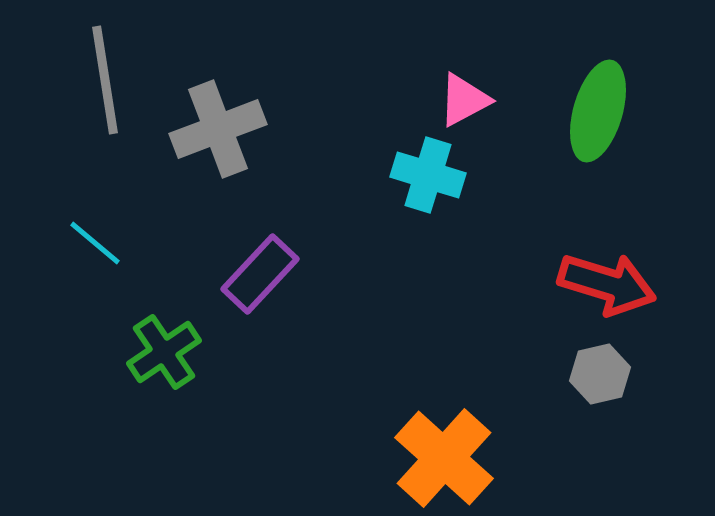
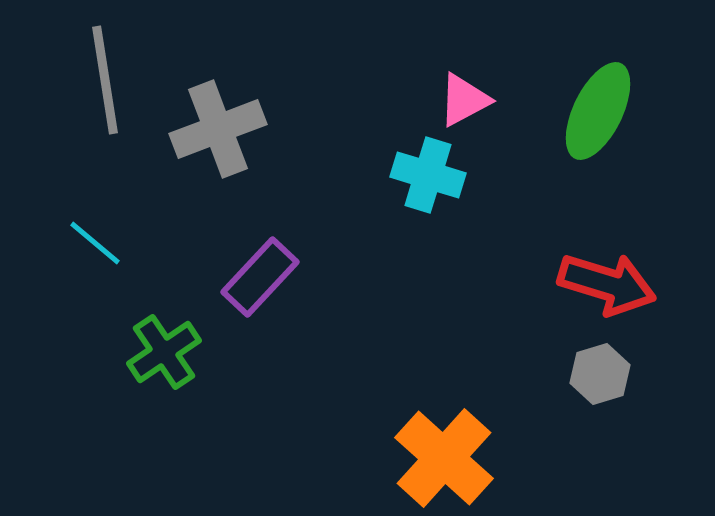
green ellipse: rotated 10 degrees clockwise
purple rectangle: moved 3 px down
gray hexagon: rotated 4 degrees counterclockwise
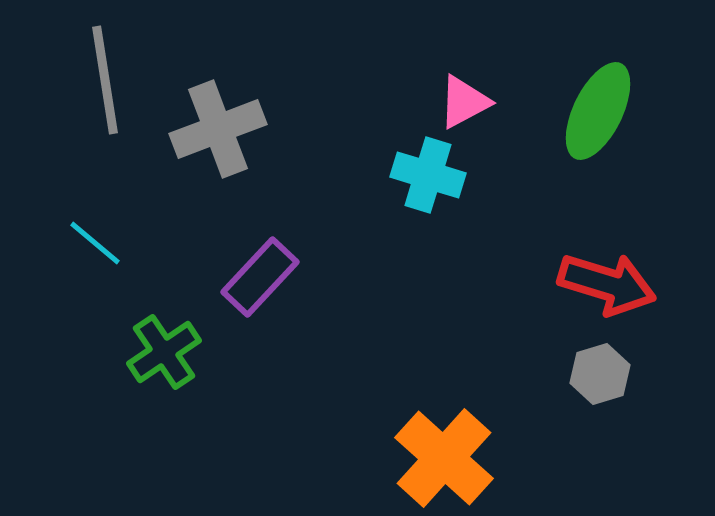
pink triangle: moved 2 px down
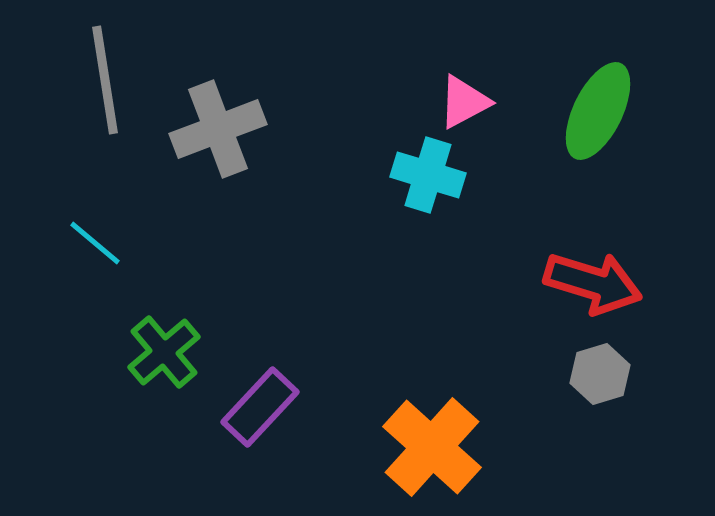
purple rectangle: moved 130 px down
red arrow: moved 14 px left, 1 px up
green cross: rotated 6 degrees counterclockwise
orange cross: moved 12 px left, 11 px up
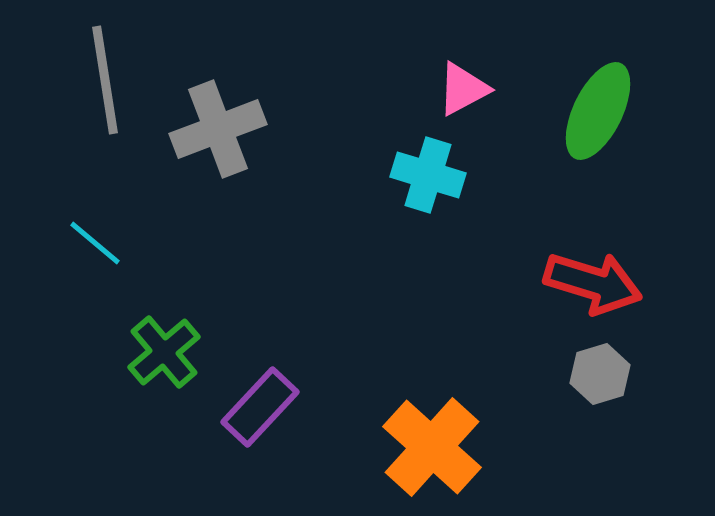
pink triangle: moved 1 px left, 13 px up
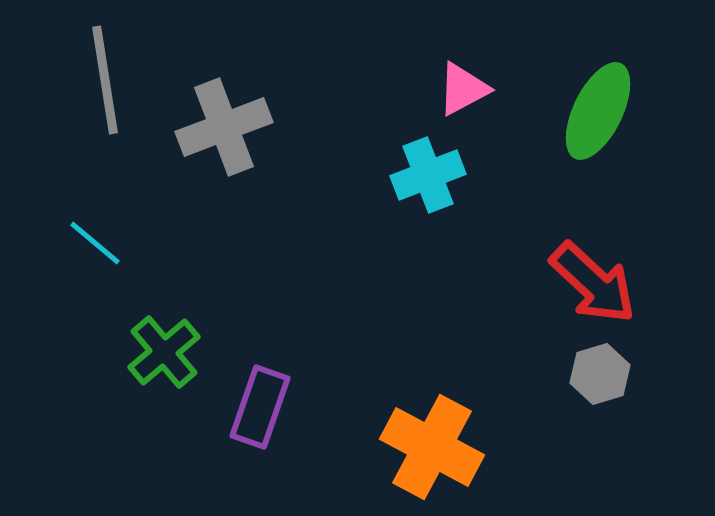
gray cross: moved 6 px right, 2 px up
cyan cross: rotated 38 degrees counterclockwise
red arrow: rotated 26 degrees clockwise
purple rectangle: rotated 24 degrees counterclockwise
orange cross: rotated 14 degrees counterclockwise
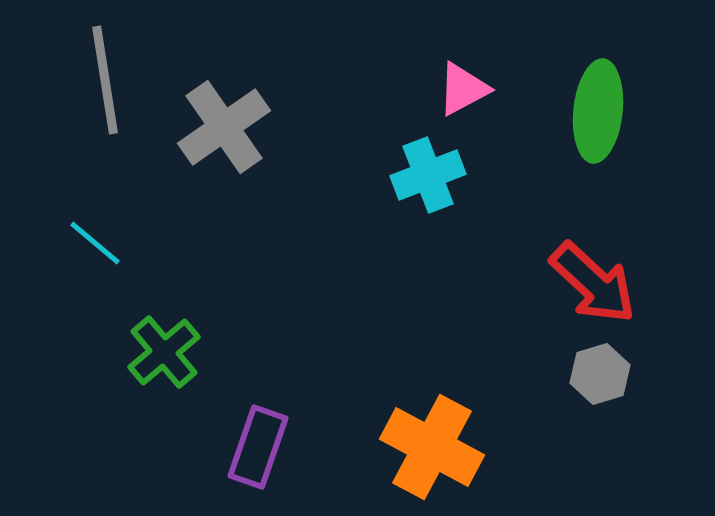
green ellipse: rotated 20 degrees counterclockwise
gray cross: rotated 14 degrees counterclockwise
purple rectangle: moved 2 px left, 40 px down
